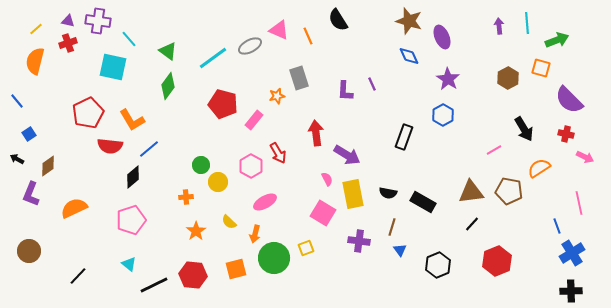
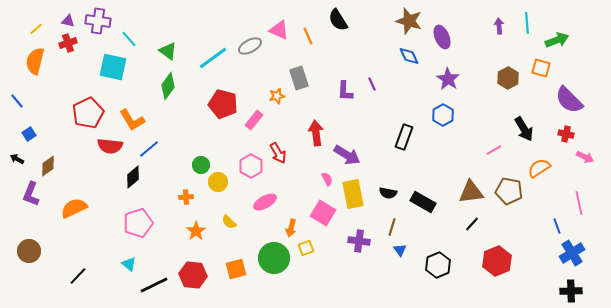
pink pentagon at (131, 220): moved 7 px right, 3 px down
orange arrow at (255, 234): moved 36 px right, 6 px up
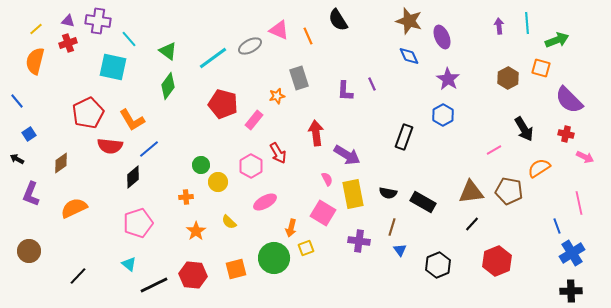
brown diamond at (48, 166): moved 13 px right, 3 px up
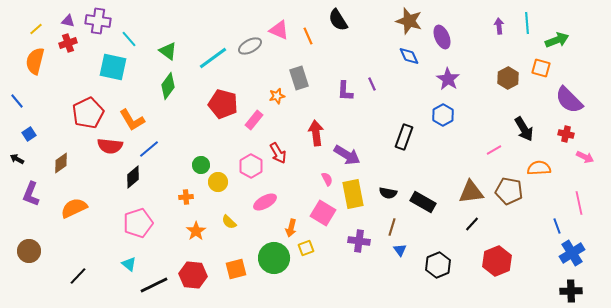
orange semicircle at (539, 168): rotated 30 degrees clockwise
